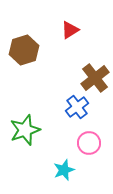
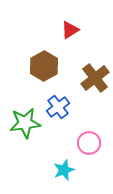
brown hexagon: moved 20 px right, 16 px down; rotated 12 degrees counterclockwise
blue cross: moved 19 px left
green star: moved 7 px up; rotated 12 degrees clockwise
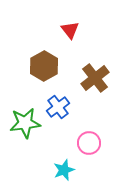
red triangle: rotated 36 degrees counterclockwise
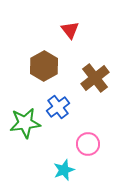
pink circle: moved 1 px left, 1 px down
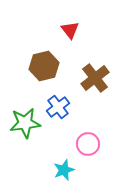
brown hexagon: rotated 16 degrees clockwise
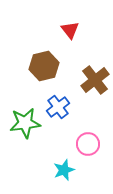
brown cross: moved 2 px down
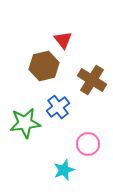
red triangle: moved 7 px left, 10 px down
brown cross: moved 3 px left; rotated 20 degrees counterclockwise
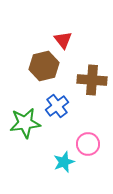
brown cross: rotated 28 degrees counterclockwise
blue cross: moved 1 px left, 1 px up
cyan star: moved 8 px up
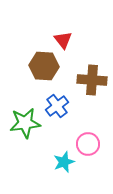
brown hexagon: rotated 16 degrees clockwise
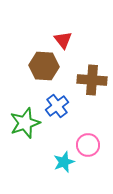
green star: rotated 12 degrees counterclockwise
pink circle: moved 1 px down
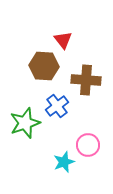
brown cross: moved 6 px left
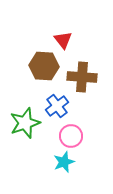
brown cross: moved 4 px left, 3 px up
pink circle: moved 17 px left, 9 px up
